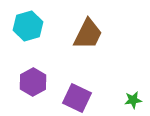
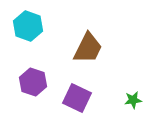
cyan hexagon: rotated 24 degrees counterclockwise
brown trapezoid: moved 14 px down
purple hexagon: rotated 12 degrees counterclockwise
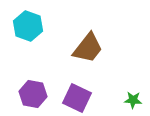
brown trapezoid: rotated 12 degrees clockwise
purple hexagon: moved 12 px down; rotated 8 degrees counterclockwise
green star: rotated 12 degrees clockwise
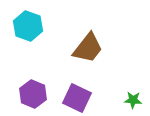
purple hexagon: rotated 12 degrees clockwise
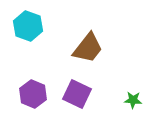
purple square: moved 4 px up
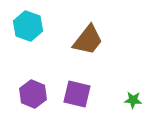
brown trapezoid: moved 8 px up
purple square: rotated 12 degrees counterclockwise
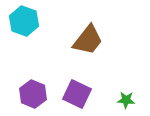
cyan hexagon: moved 4 px left, 5 px up
purple square: rotated 12 degrees clockwise
green star: moved 7 px left
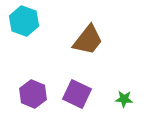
green star: moved 2 px left, 1 px up
